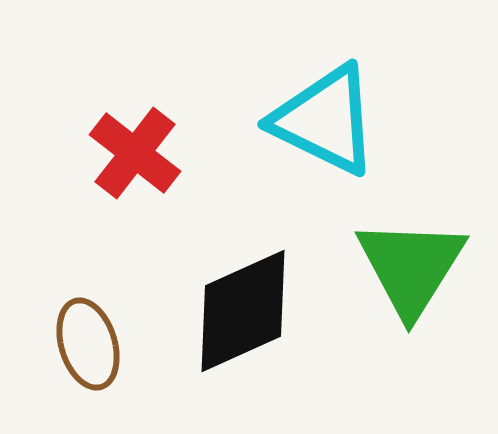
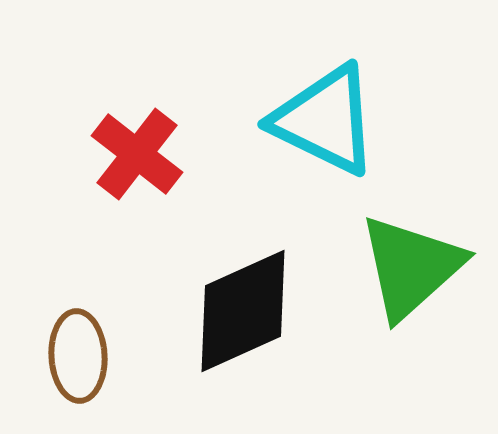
red cross: moved 2 px right, 1 px down
green triangle: rotated 16 degrees clockwise
brown ellipse: moved 10 px left, 12 px down; rotated 14 degrees clockwise
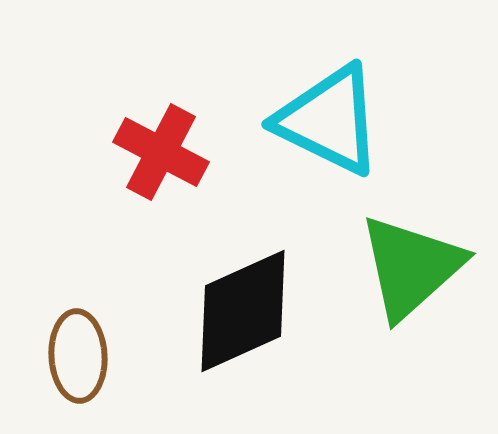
cyan triangle: moved 4 px right
red cross: moved 24 px right, 2 px up; rotated 10 degrees counterclockwise
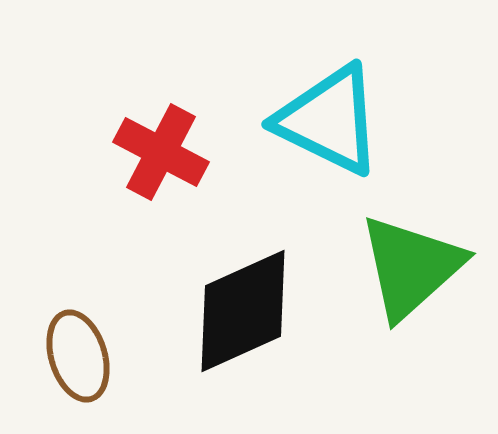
brown ellipse: rotated 14 degrees counterclockwise
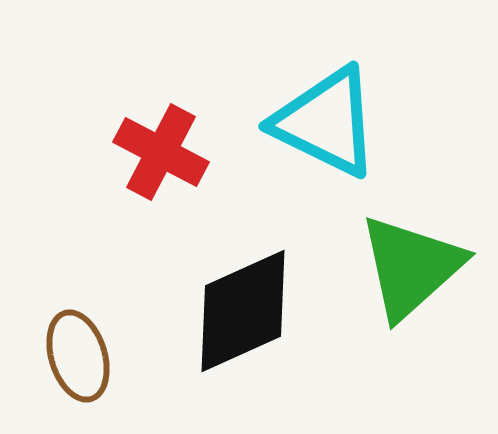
cyan triangle: moved 3 px left, 2 px down
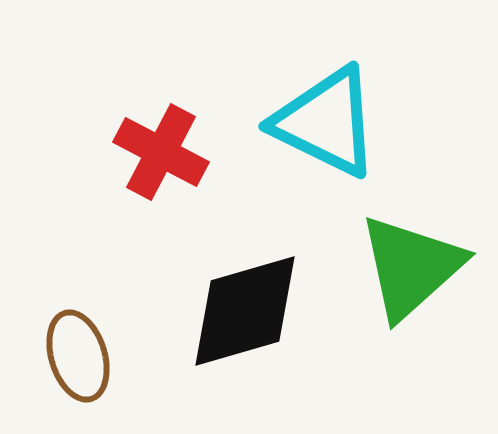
black diamond: moved 2 px right; rotated 8 degrees clockwise
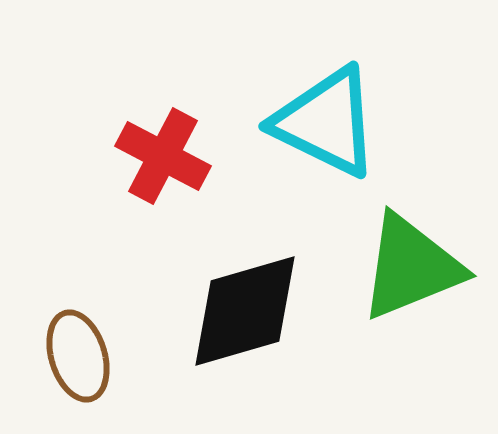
red cross: moved 2 px right, 4 px down
green triangle: rotated 20 degrees clockwise
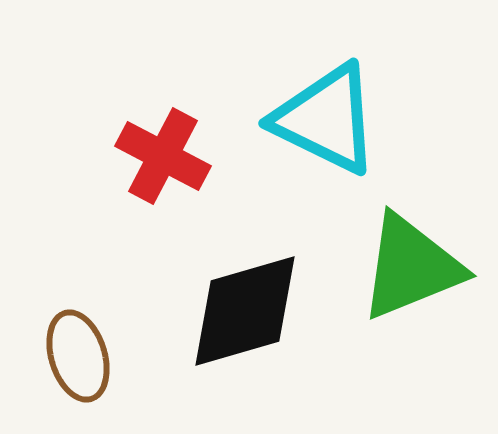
cyan triangle: moved 3 px up
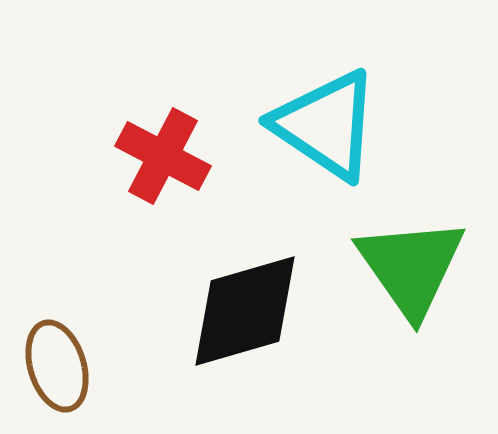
cyan triangle: moved 6 px down; rotated 8 degrees clockwise
green triangle: rotated 43 degrees counterclockwise
brown ellipse: moved 21 px left, 10 px down
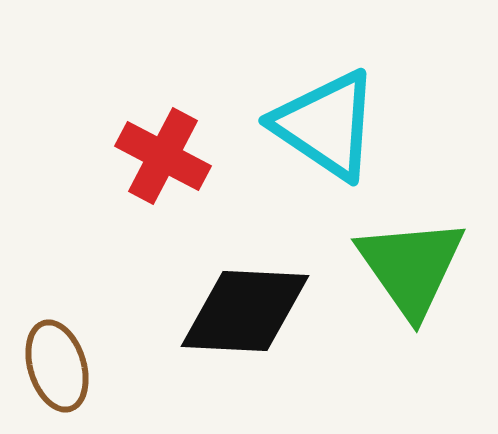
black diamond: rotated 19 degrees clockwise
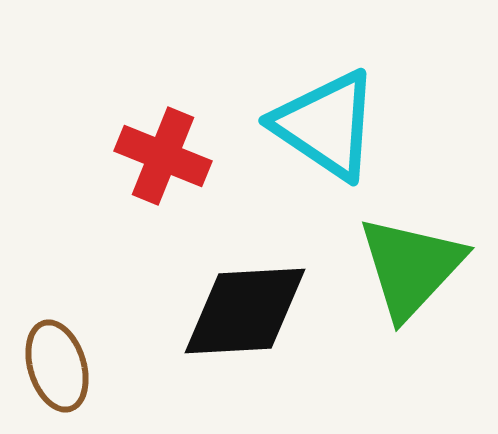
red cross: rotated 6 degrees counterclockwise
green triangle: rotated 18 degrees clockwise
black diamond: rotated 6 degrees counterclockwise
